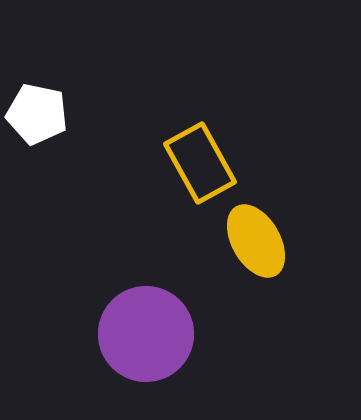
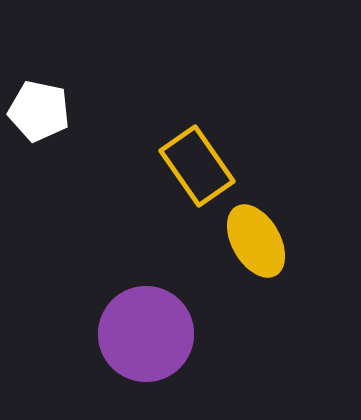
white pentagon: moved 2 px right, 3 px up
yellow rectangle: moved 3 px left, 3 px down; rotated 6 degrees counterclockwise
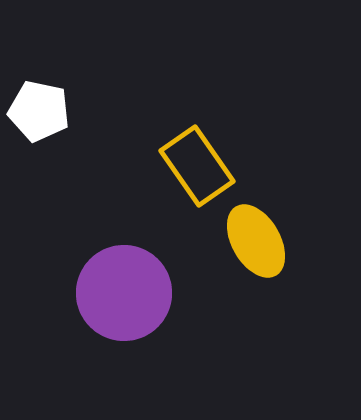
purple circle: moved 22 px left, 41 px up
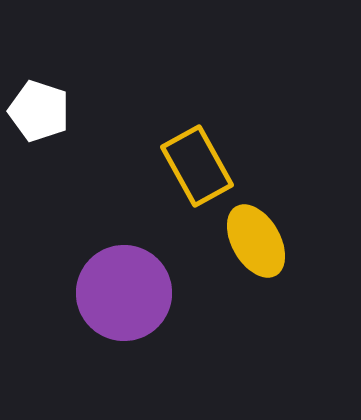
white pentagon: rotated 6 degrees clockwise
yellow rectangle: rotated 6 degrees clockwise
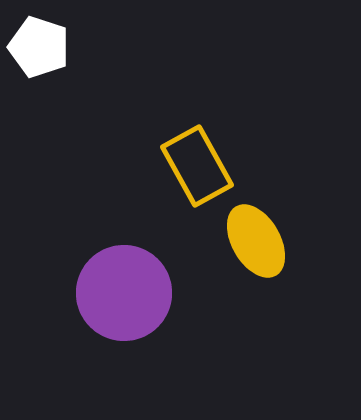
white pentagon: moved 64 px up
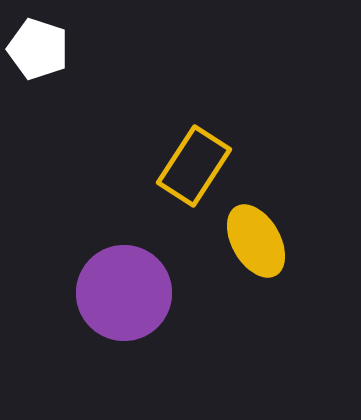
white pentagon: moved 1 px left, 2 px down
yellow rectangle: moved 3 px left; rotated 62 degrees clockwise
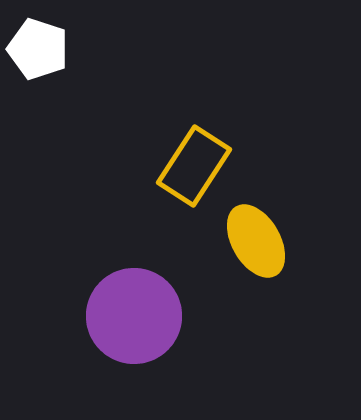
purple circle: moved 10 px right, 23 px down
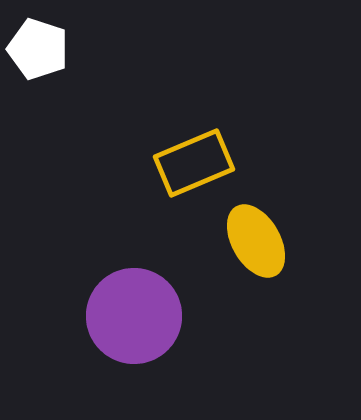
yellow rectangle: moved 3 px up; rotated 34 degrees clockwise
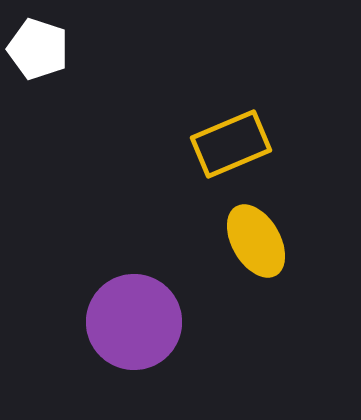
yellow rectangle: moved 37 px right, 19 px up
purple circle: moved 6 px down
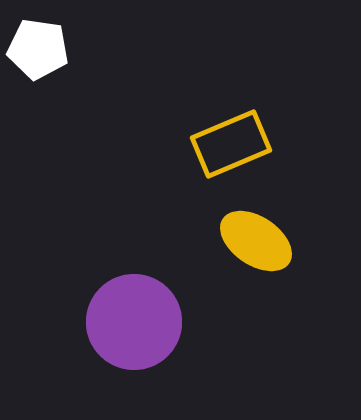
white pentagon: rotated 10 degrees counterclockwise
yellow ellipse: rotated 26 degrees counterclockwise
